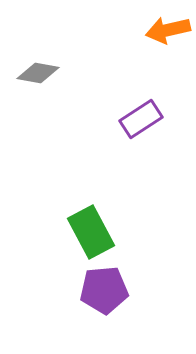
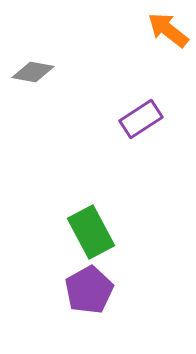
orange arrow: rotated 51 degrees clockwise
gray diamond: moved 5 px left, 1 px up
purple pentagon: moved 15 px left; rotated 24 degrees counterclockwise
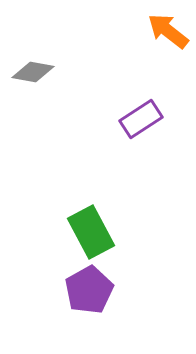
orange arrow: moved 1 px down
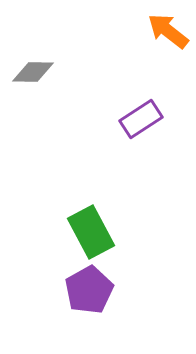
gray diamond: rotated 9 degrees counterclockwise
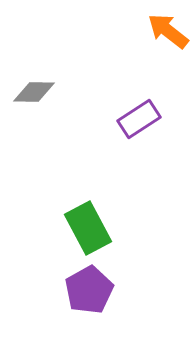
gray diamond: moved 1 px right, 20 px down
purple rectangle: moved 2 px left
green rectangle: moved 3 px left, 4 px up
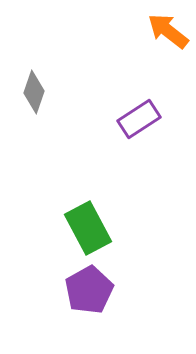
gray diamond: rotated 72 degrees counterclockwise
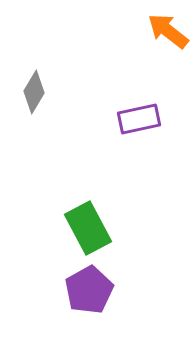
gray diamond: rotated 12 degrees clockwise
purple rectangle: rotated 21 degrees clockwise
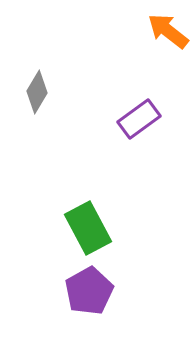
gray diamond: moved 3 px right
purple rectangle: rotated 24 degrees counterclockwise
purple pentagon: moved 1 px down
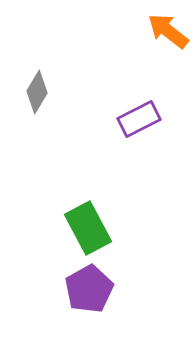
purple rectangle: rotated 9 degrees clockwise
purple pentagon: moved 2 px up
